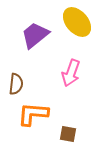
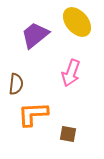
orange L-shape: rotated 8 degrees counterclockwise
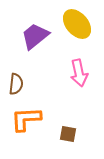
yellow ellipse: moved 2 px down
purple trapezoid: moved 1 px down
pink arrow: moved 8 px right; rotated 32 degrees counterclockwise
orange L-shape: moved 7 px left, 5 px down
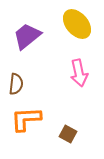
purple trapezoid: moved 8 px left
brown square: rotated 18 degrees clockwise
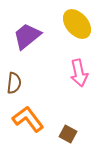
brown semicircle: moved 2 px left, 1 px up
orange L-shape: moved 2 px right; rotated 56 degrees clockwise
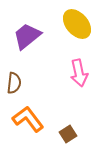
brown square: rotated 30 degrees clockwise
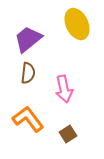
yellow ellipse: rotated 16 degrees clockwise
purple trapezoid: moved 1 px right, 3 px down
pink arrow: moved 15 px left, 16 px down
brown semicircle: moved 14 px right, 10 px up
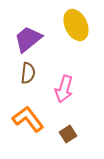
yellow ellipse: moved 1 px left, 1 px down
pink arrow: rotated 28 degrees clockwise
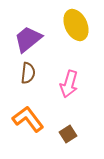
pink arrow: moved 5 px right, 5 px up
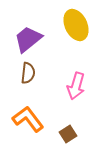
pink arrow: moved 7 px right, 2 px down
